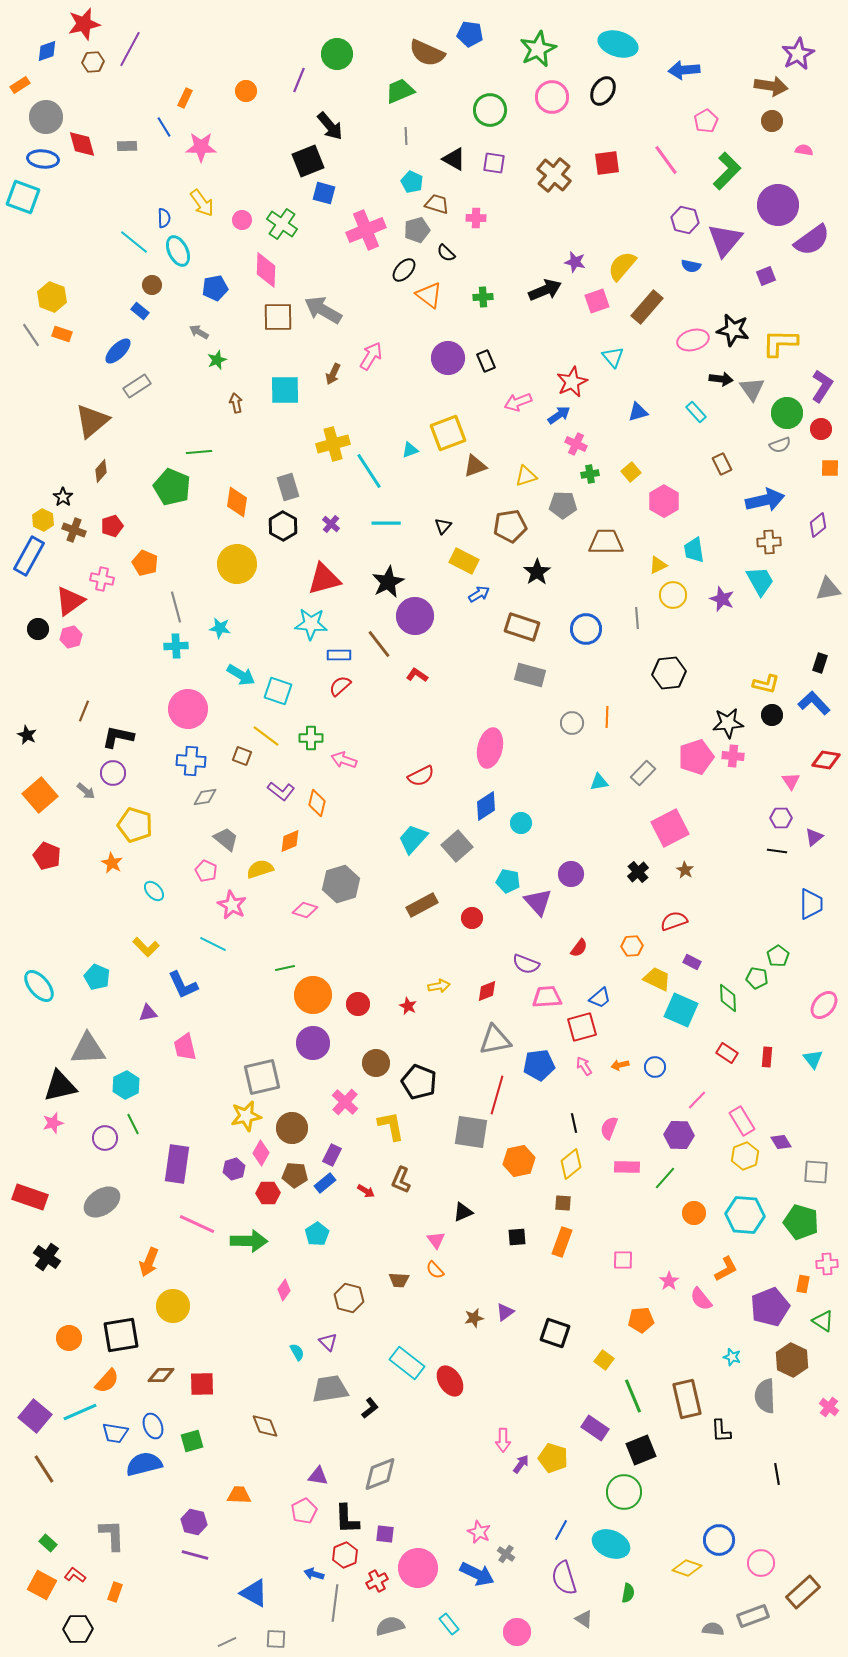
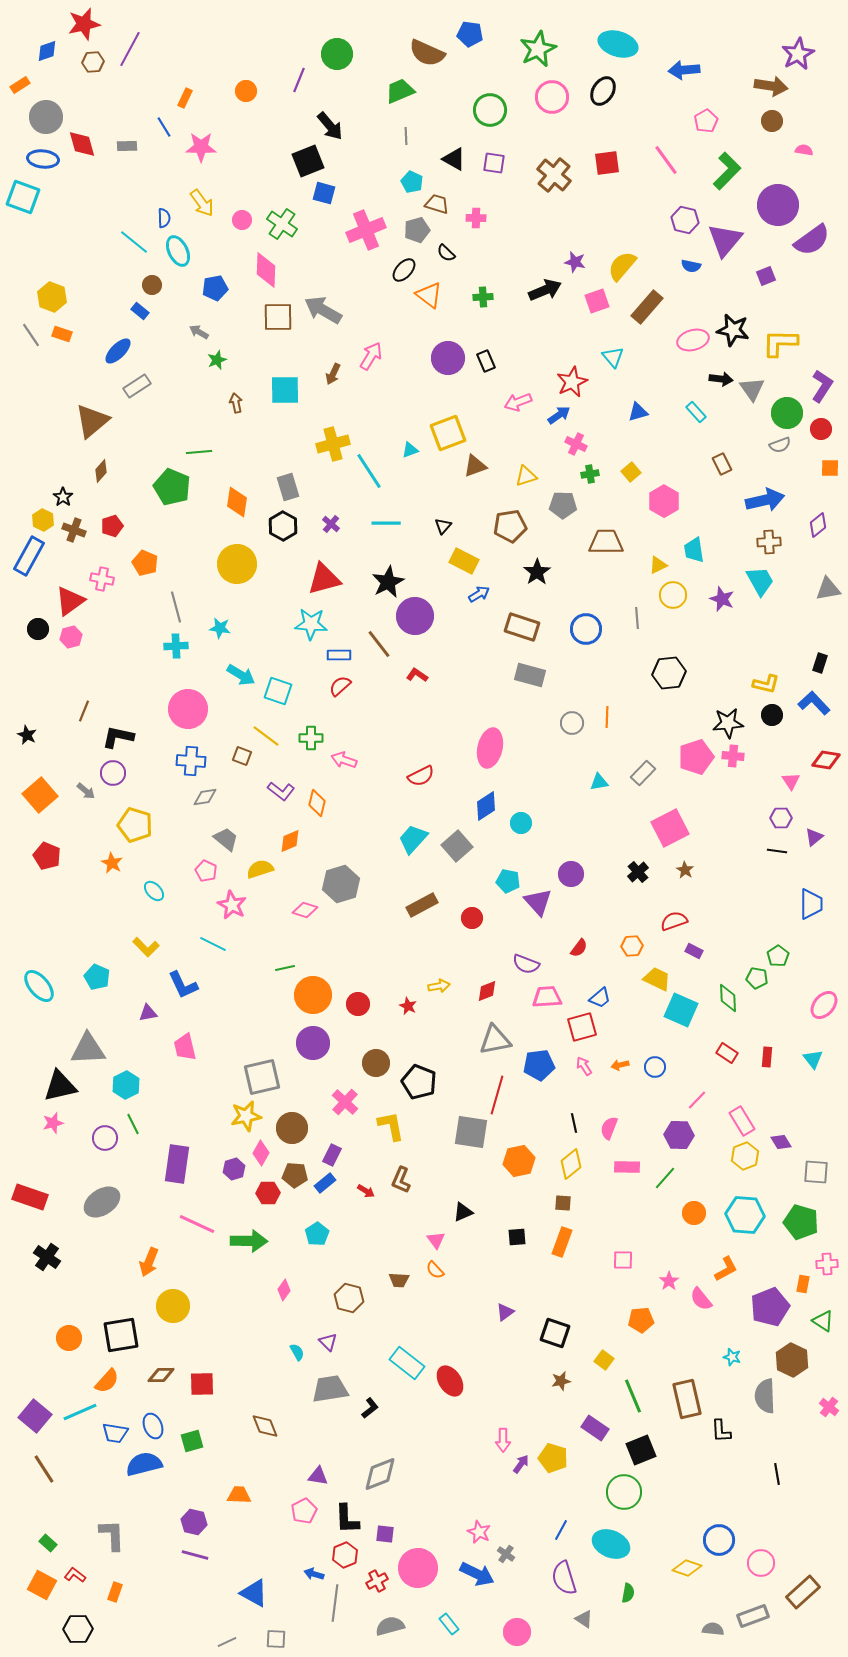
purple rectangle at (692, 962): moved 2 px right, 11 px up
brown star at (474, 1318): moved 87 px right, 63 px down
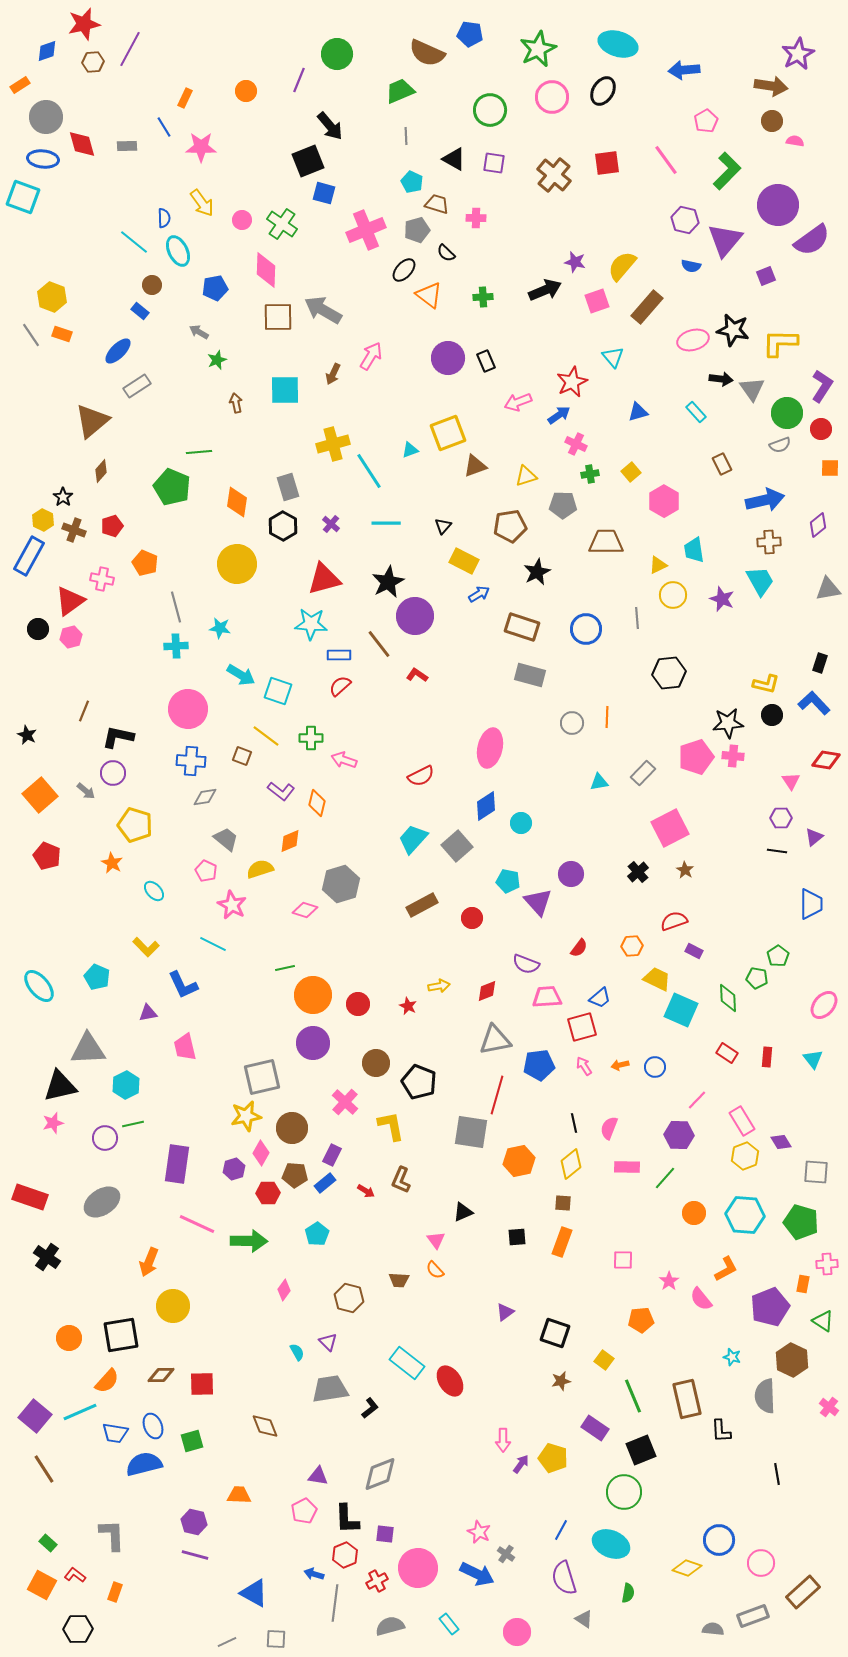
pink semicircle at (804, 150): moved 9 px left, 9 px up
black star at (537, 572): rotated 8 degrees clockwise
green line at (133, 1124): rotated 75 degrees counterclockwise
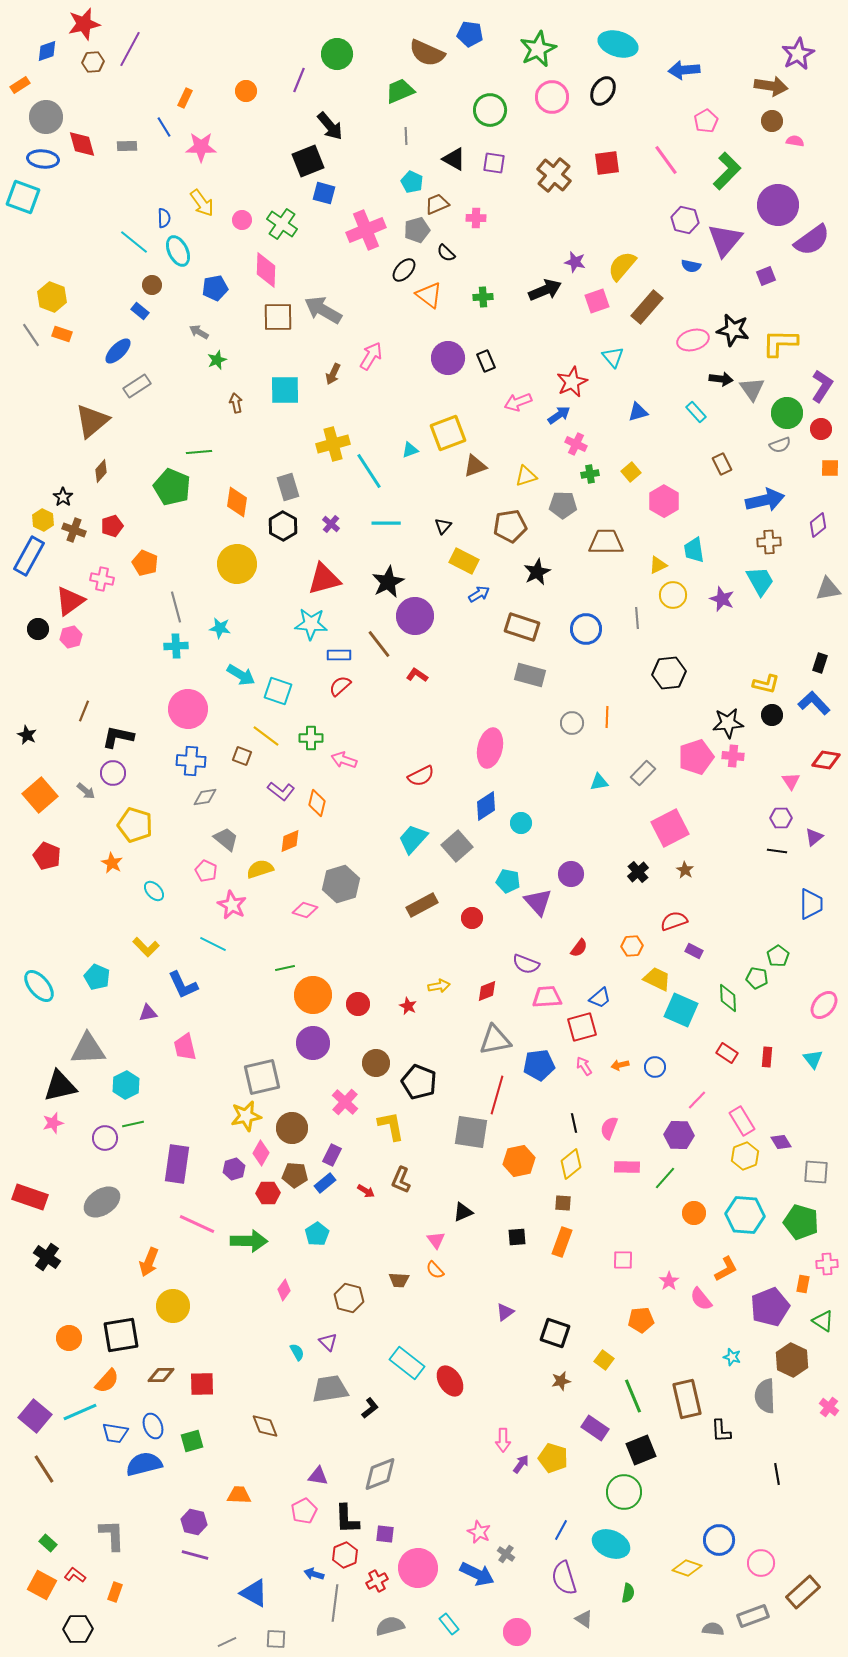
brown trapezoid at (437, 204): rotated 40 degrees counterclockwise
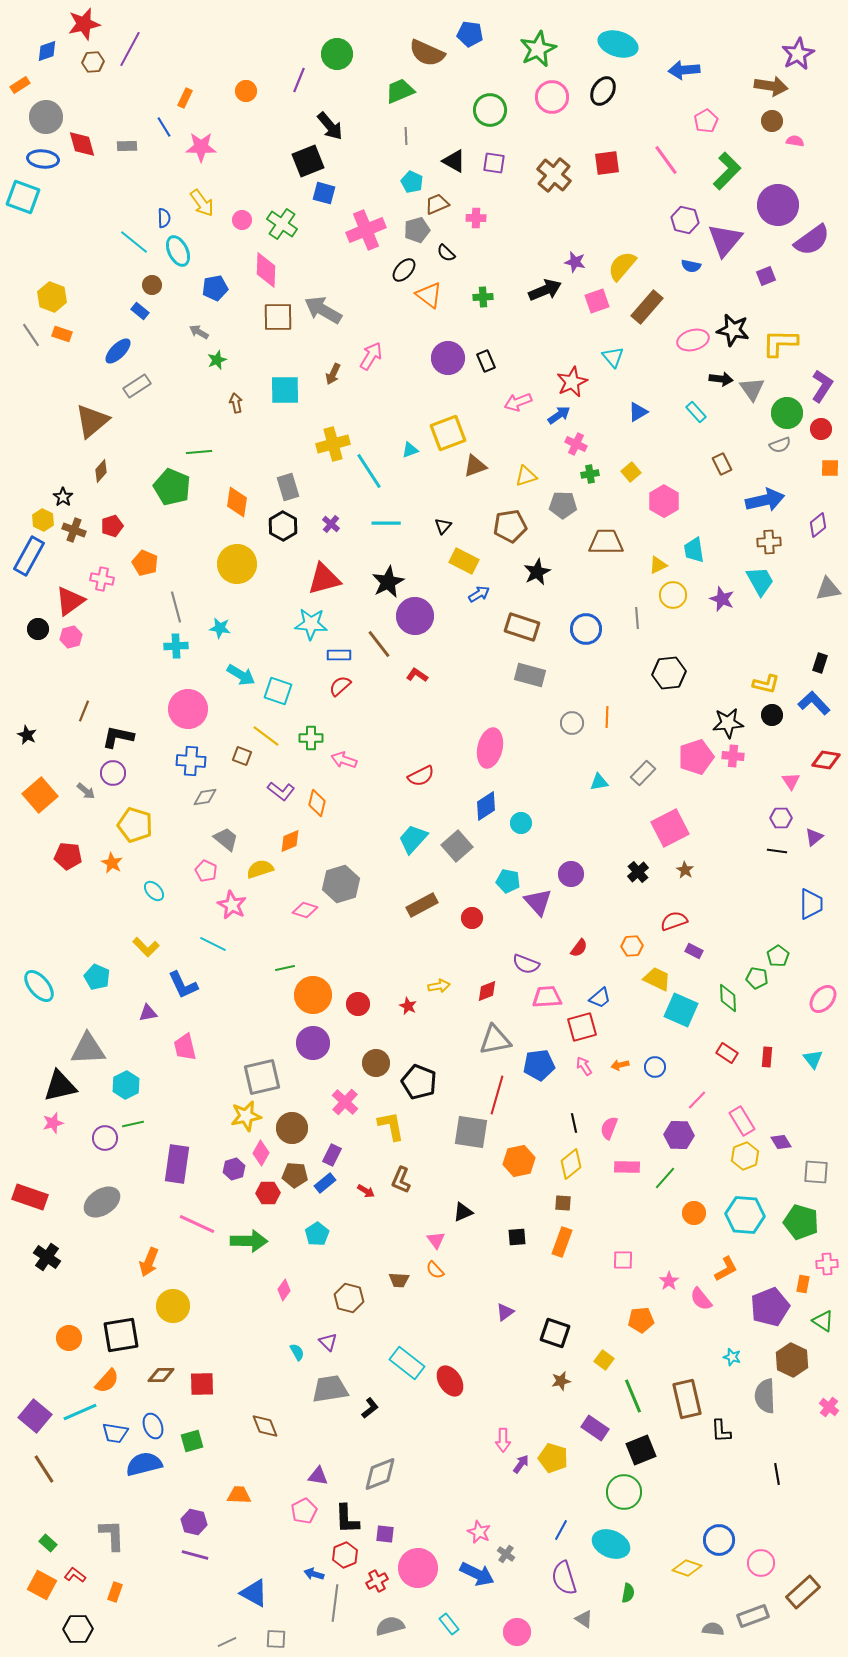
black triangle at (454, 159): moved 2 px down
blue triangle at (638, 412): rotated 15 degrees counterclockwise
red pentagon at (47, 856): moved 21 px right; rotated 16 degrees counterclockwise
pink ellipse at (824, 1005): moved 1 px left, 6 px up
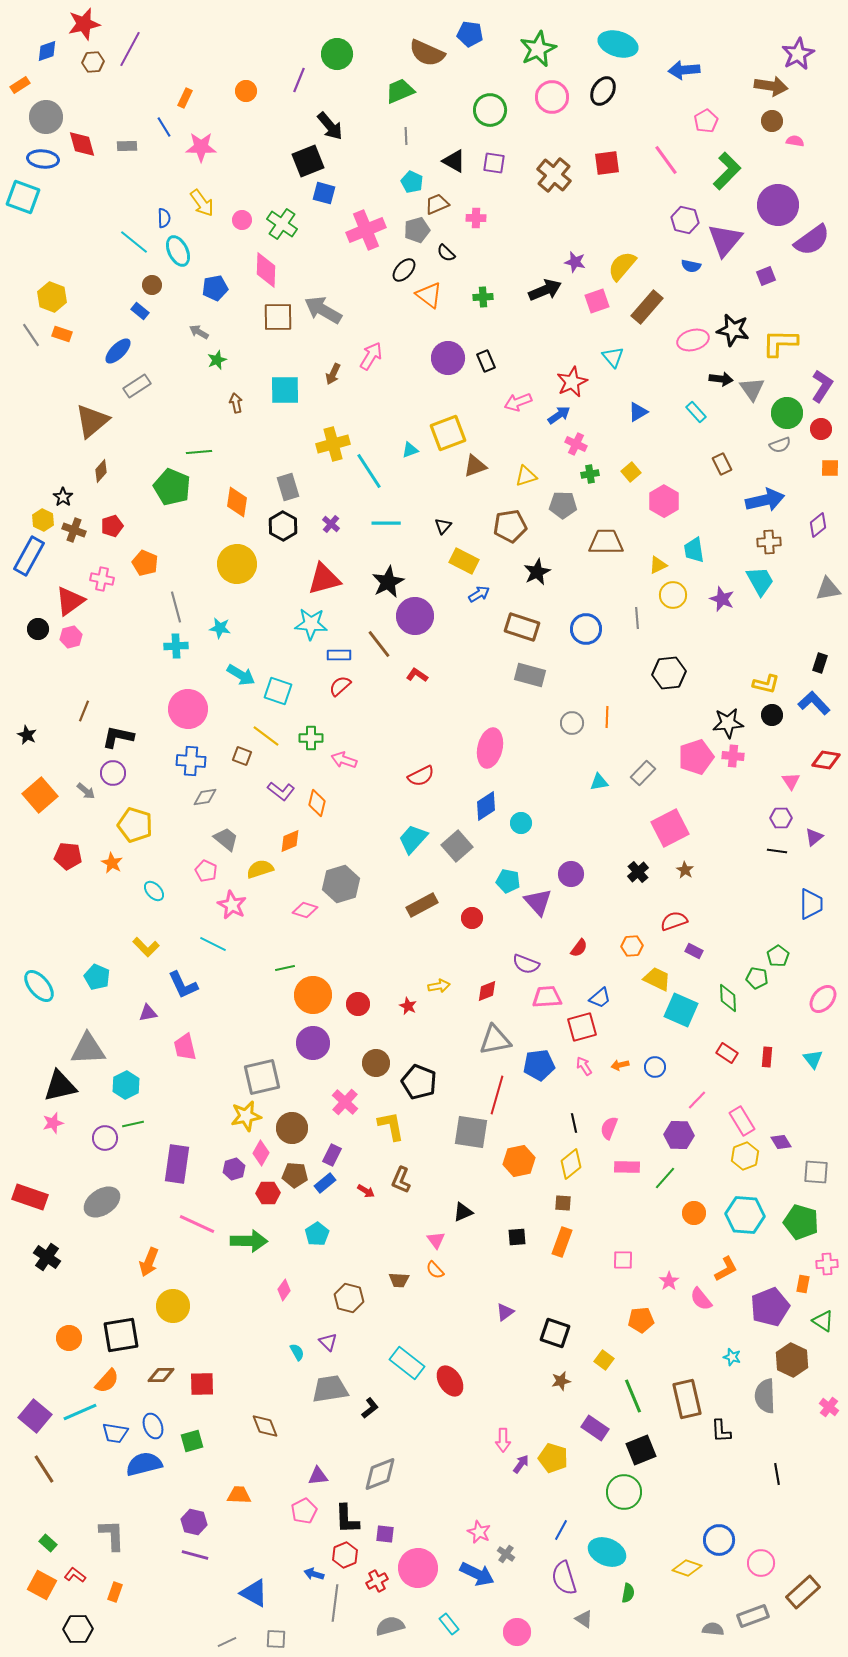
purple triangle at (318, 1476): rotated 15 degrees counterclockwise
cyan ellipse at (611, 1544): moved 4 px left, 8 px down
